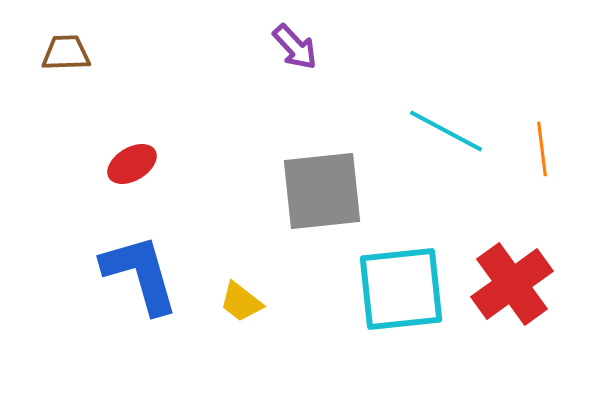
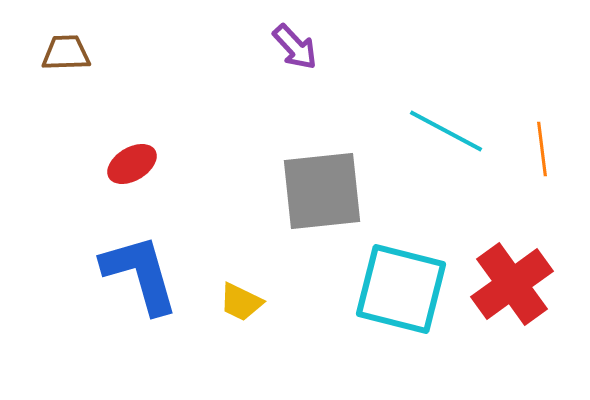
cyan square: rotated 20 degrees clockwise
yellow trapezoid: rotated 12 degrees counterclockwise
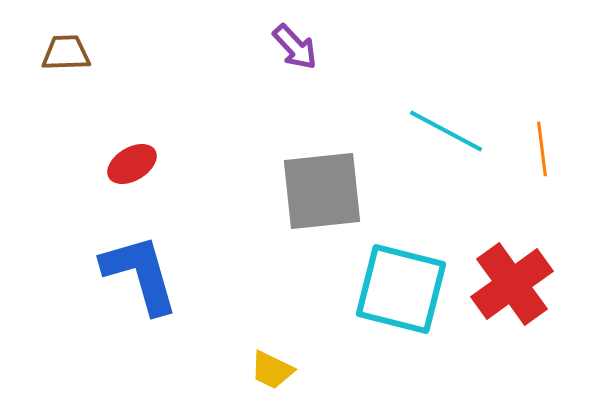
yellow trapezoid: moved 31 px right, 68 px down
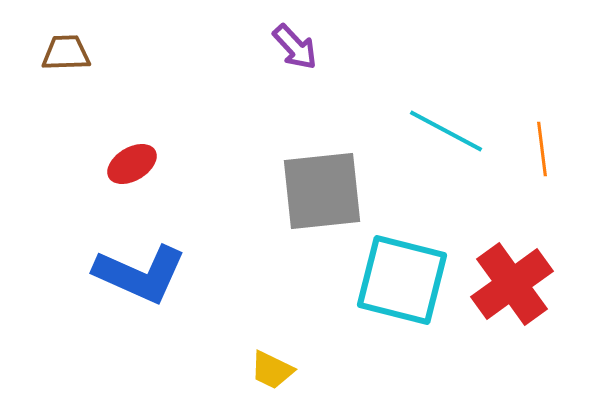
blue L-shape: rotated 130 degrees clockwise
cyan square: moved 1 px right, 9 px up
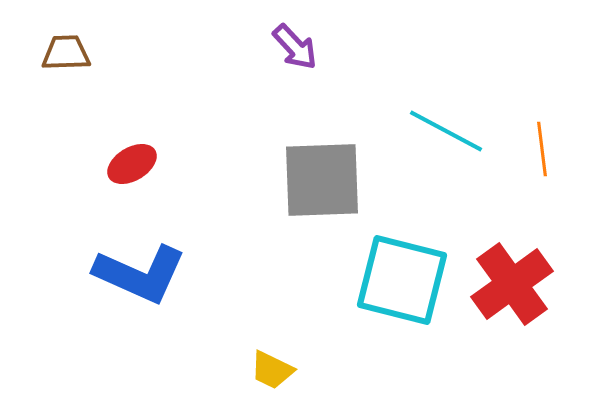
gray square: moved 11 px up; rotated 4 degrees clockwise
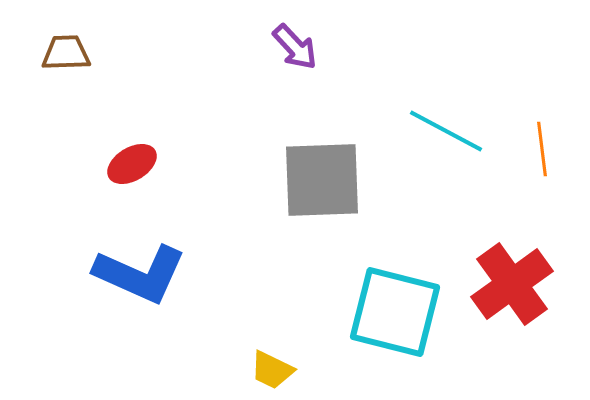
cyan square: moved 7 px left, 32 px down
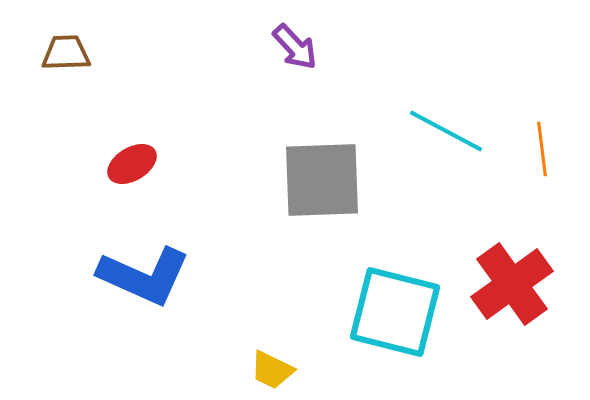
blue L-shape: moved 4 px right, 2 px down
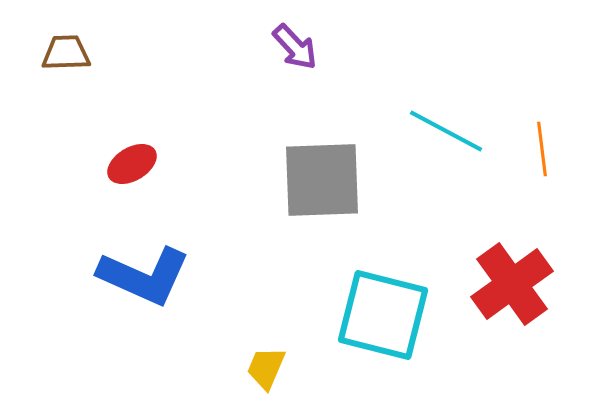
cyan square: moved 12 px left, 3 px down
yellow trapezoid: moved 6 px left, 2 px up; rotated 87 degrees clockwise
